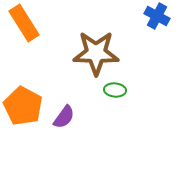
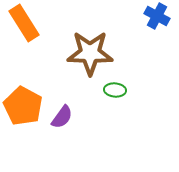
brown star: moved 6 px left
purple semicircle: moved 2 px left
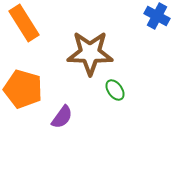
green ellipse: rotated 50 degrees clockwise
orange pentagon: moved 17 px up; rotated 12 degrees counterclockwise
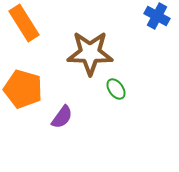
green ellipse: moved 1 px right, 1 px up
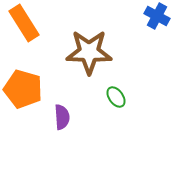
brown star: moved 1 px left, 1 px up
green ellipse: moved 8 px down
purple semicircle: rotated 40 degrees counterclockwise
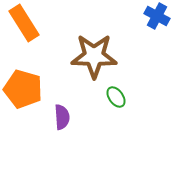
brown star: moved 5 px right, 4 px down
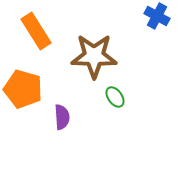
orange rectangle: moved 12 px right, 8 px down
green ellipse: moved 1 px left
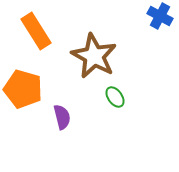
blue cross: moved 3 px right
brown star: rotated 27 degrees clockwise
purple semicircle: rotated 10 degrees counterclockwise
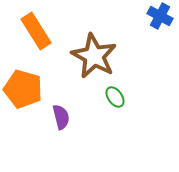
purple semicircle: moved 1 px left
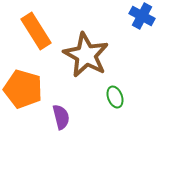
blue cross: moved 18 px left
brown star: moved 8 px left, 1 px up
green ellipse: rotated 15 degrees clockwise
